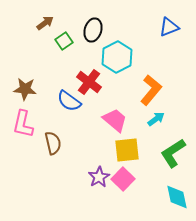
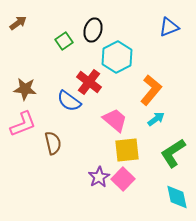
brown arrow: moved 27 px left
pink L-shape: rotated 124 degrees counterclockwise
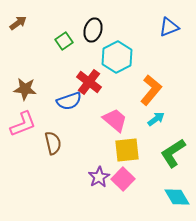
blue semicircle: rotated 55 degrees counterclockwise
cyan diamond: rotated 20 degrees counterclockwise
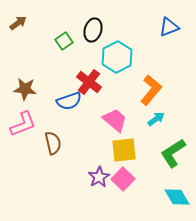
yellow square: moved 3 px left
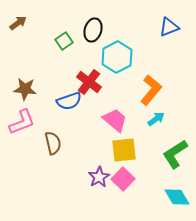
pink L-shape: moved 1 px left, 2 px up
green L-shape: moved 2 px right, 1 px down
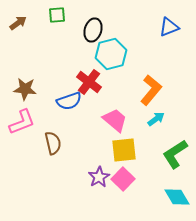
green square: moved 7 px left, 26 px up; rotated 30 degrees clockwise
cyan hexagon: moved 6 px left, 3 px up; rotated 12 degrees clockwise
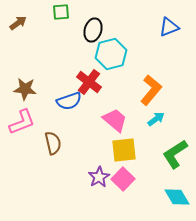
green square: moved 4 px right, 3 px up
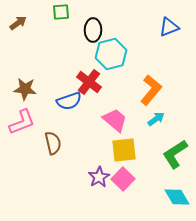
black ellipse: rotated 15 degrees counterclockwise
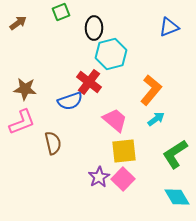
green square: rotated 18 degrees counterclockwise
black ellipse: moved 1 px right, 2 px up
blue semicircle: moved 1 px right
yellow square: moved 1 px down
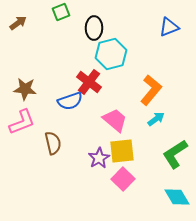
yellow square: moved 2 px left
purple star: moved 19 px up
